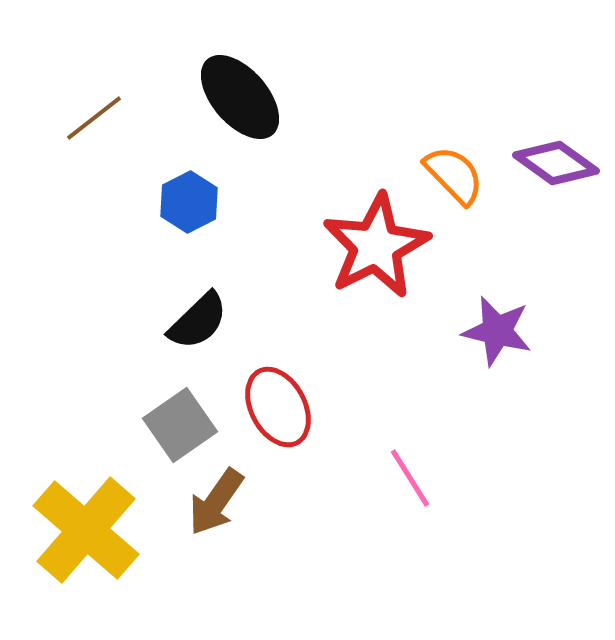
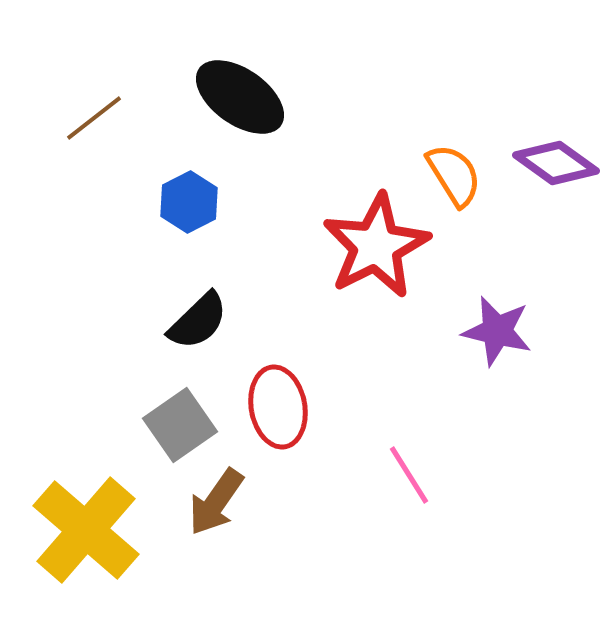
black ellipse: rotated 14 degrees counterclockwise
orange semicircle: rotated 12 degrees clockwise
red ellipse: rotated 18 degrees clockwise
pink line: moved 1 px left, 3 px up
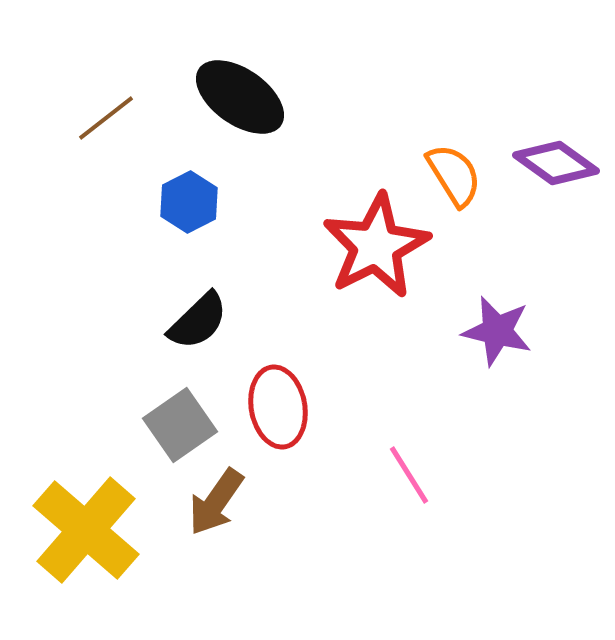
brown line: moved 12 px right
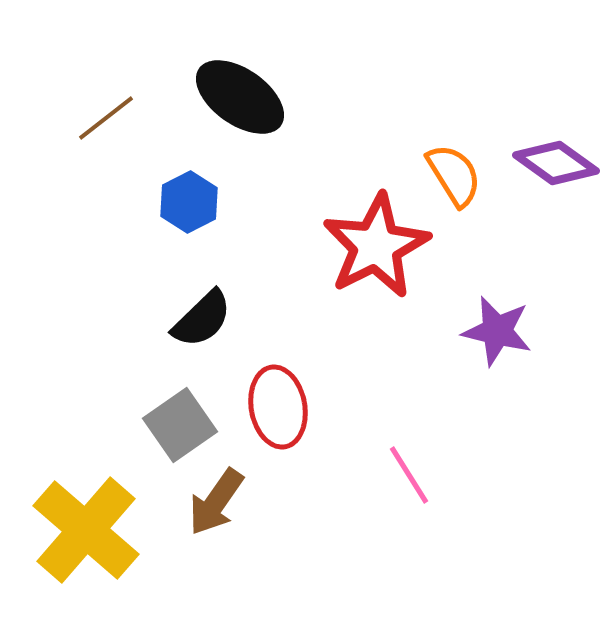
black semicircle: moved 4 px right, 2 px up
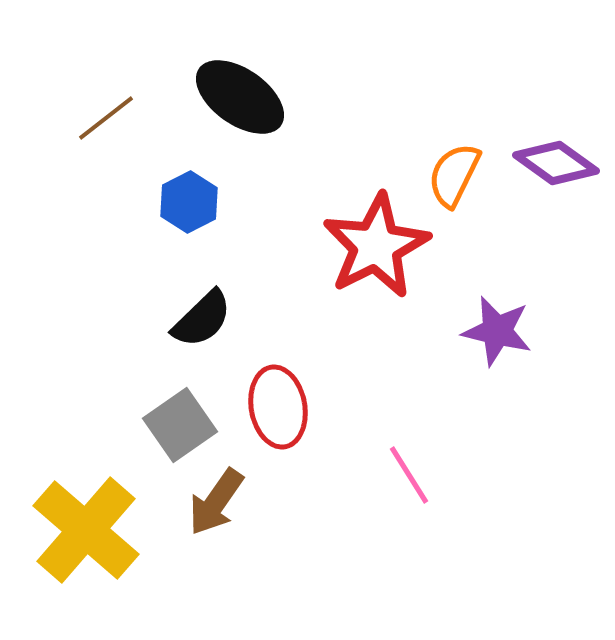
orange semicircle: rotated 122 degrees counterclockwise
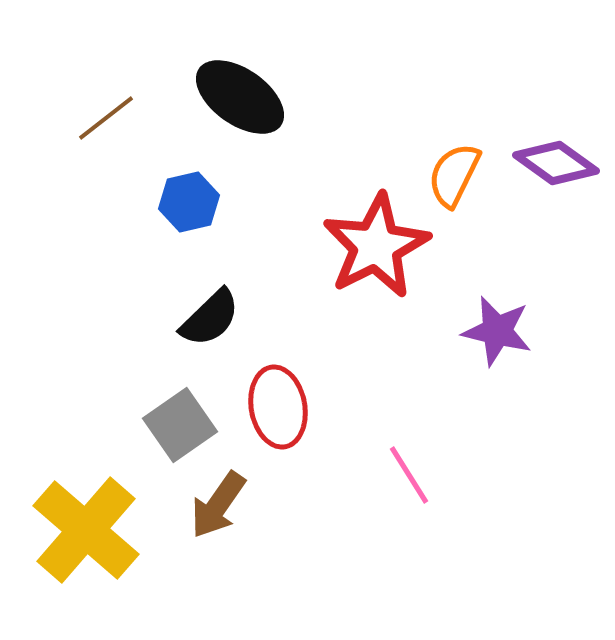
blue hexagon: rotated 14 degrees clockwise
black semicircle: moved 8 px right, 1 px up
brown arrow: moved 2 px right, 3 px down
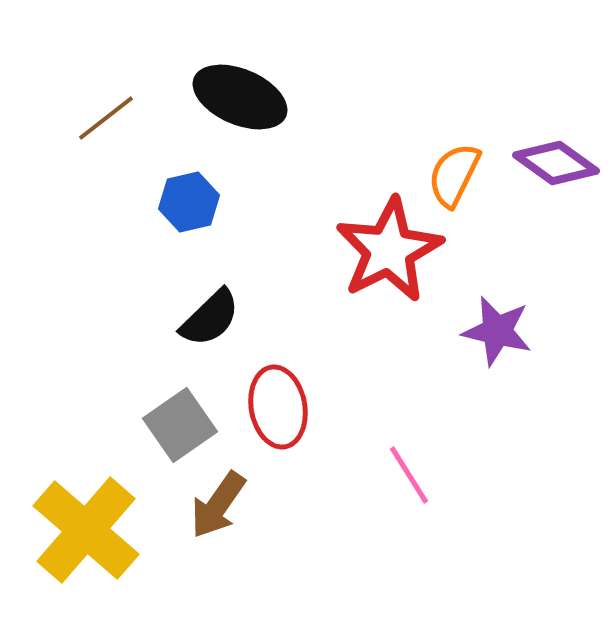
black ellipse: rotated 12 degrees counterclockwise
red star: moved 13 px right, 4 px down
